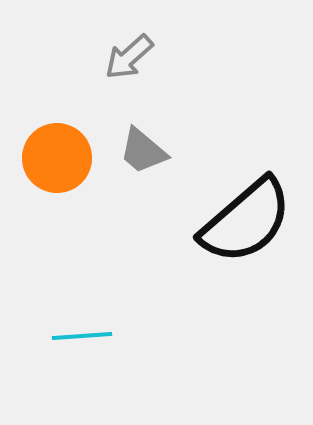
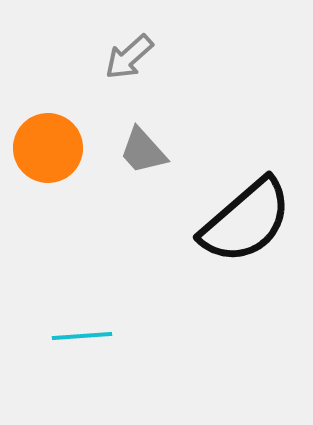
gray trapezoid: rotated 8 degrees clockwise
orange circle: moved 9 px left, 10 px up
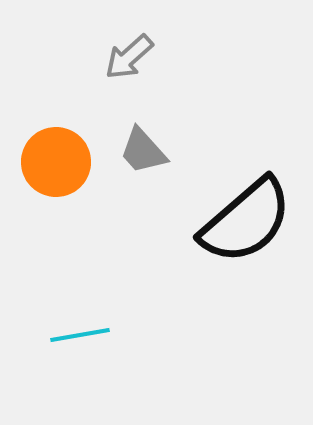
orange circle: moved 8 px right, 14 px down
cyan line: moved 2 px left, 1 px up; rotated 6 degrees counterclockwise
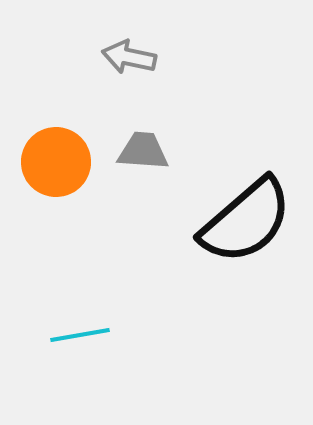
gray arrow: rotated 54 degrees clockwise
gray trapezoid: rotated 136 degrees clockwise
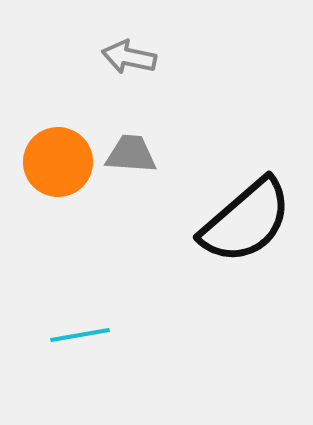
gray trapezoid: moved 12 px left, 3 px down
orange circle: moved 2 px right
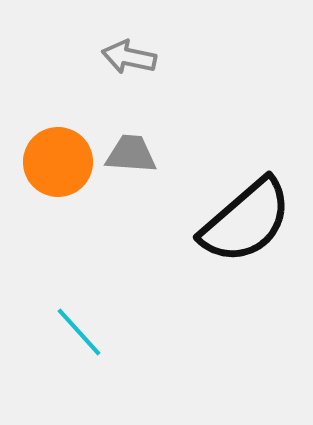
cyan line: moved 1 px left, 3 px up; rotated 58 degrees clockwise
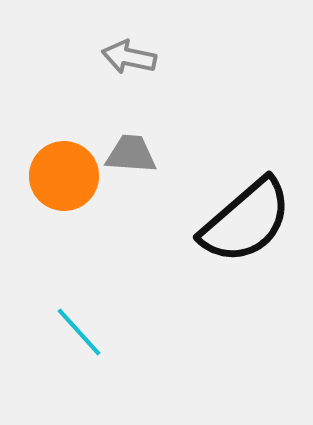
orange circle: moved 6 px right, 14 px down
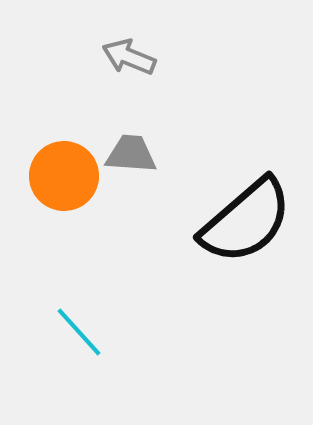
gray arrow: rotated 10 degrees clockwise
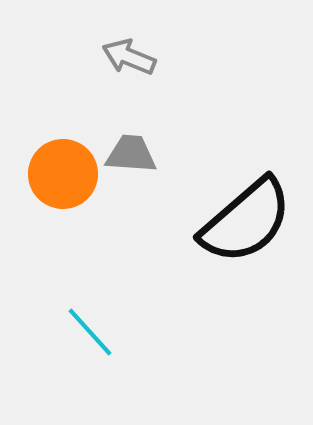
orange circle: moved 1 px left, 2 px up
cyan line: moved 11 px right
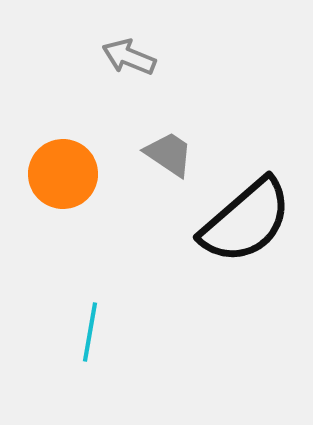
gray trapezoid: moved 38 px right; rotated 30 degrees clockwise
cyan line: rotated 52 degrees clockwise
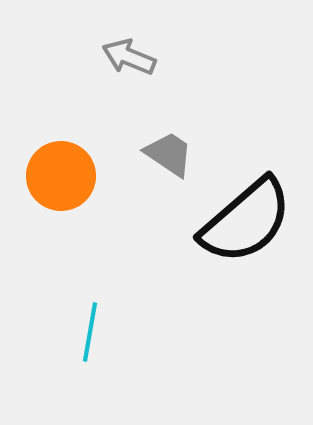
orange circle: moved 2 px left, 2 px down
